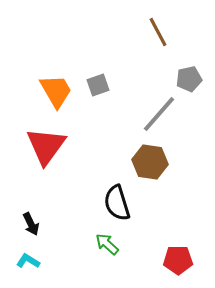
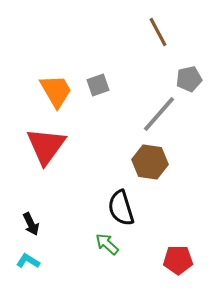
black semicircle: moved 4 px right, 5 px down
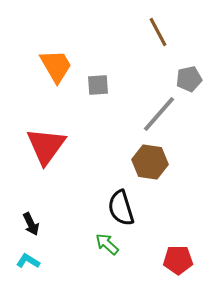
gray square: rotated 15 degrees clockwise
orange trapezoid: moved 25 px up
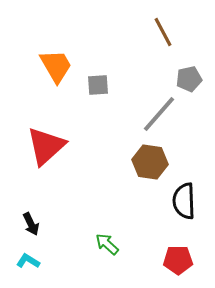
brown line: moved 5 px right
red triangle: rotated 12 degrees clockwise
black semicircle: moved 63 px right, 7 px up; rotated 15 degrees clockwise
